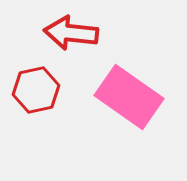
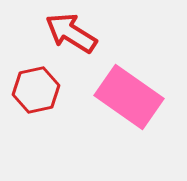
red arrow: rotated 26 degrees clockwise
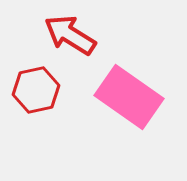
red arrow: moved 1 px left, 2 px down
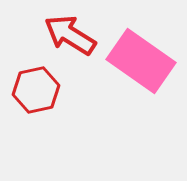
pink rectangle: moved 12 px right, 36 px up
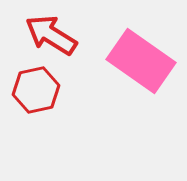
red arrow: moved 19 px left
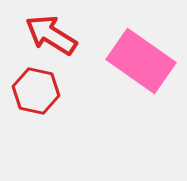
red hexagon: moved 1 px down; rotated 24 degrees clockwise
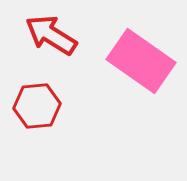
red hexagon: moved 1 px right, 15 px down; rotated 18 degrees counterclockwise
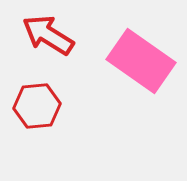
red arrow: moved 3 px left
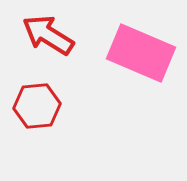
pink rectangle: moved 8 px up; rotated 12 degrees counterclockwise
